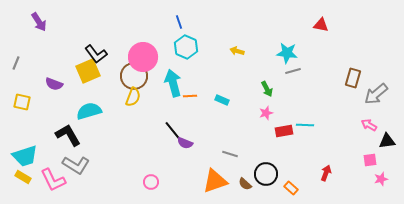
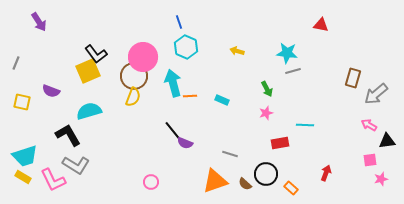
purple semicircle at (54, 84): moved 3 px left, 7 px down
red rectangle at (284, 131): moved 4 px left, 12 px down
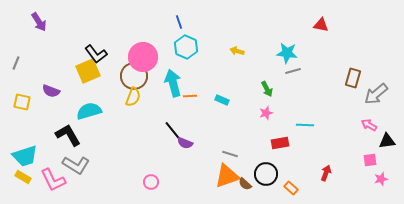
orange triangle at (215, 181): moved 12 px right, 5 px up
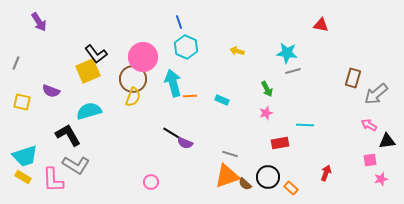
brown circle at (134, 76): moved 1 px left, 3 px down
black line at (173, 131): moved 3 px down; rotated 20 degrees counterclockwise
black circle at (266, 174): moved 2 px right, 3 px down
pink L-shape at (53, 180): rotated 24 degrees clockwise
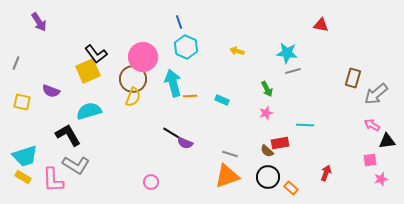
pink arrow at (369, 125): moved 3 px right
brown semicircle at (245, 184): moved 22 px right, 33 px up
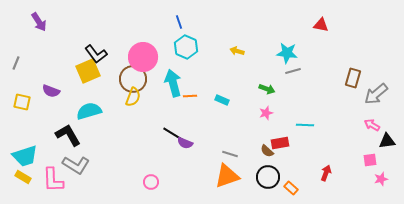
green arrow at (267, 89): rotated 42 degrees counterclockwise
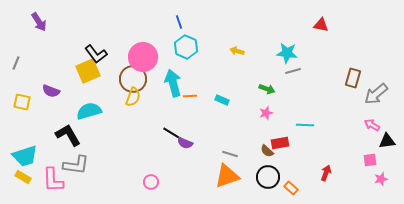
gray L-shape at (76, 165): rotated 24 degrees counterclockwise
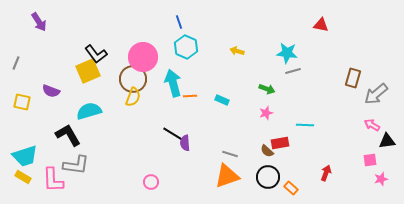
purple semicircle at (185, 143): rotated 63 degrees clockwise
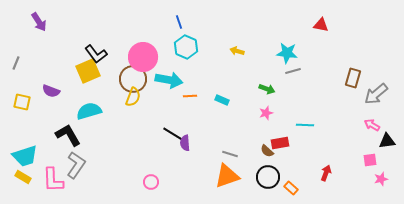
cyan arrow at (173, 83): moved 4 px left, 3 px up; rotated 116 degrees clockwise
gray L-shape at (76, 165): rotated 64 degrees counterclockwise
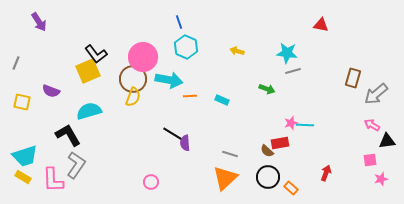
pink star at (266, 113): moved 25 px right, 10 px down
orange triangle at (227, 176): moved 2 px left, 2 px down; rotated 24 degrees counterclockwise
